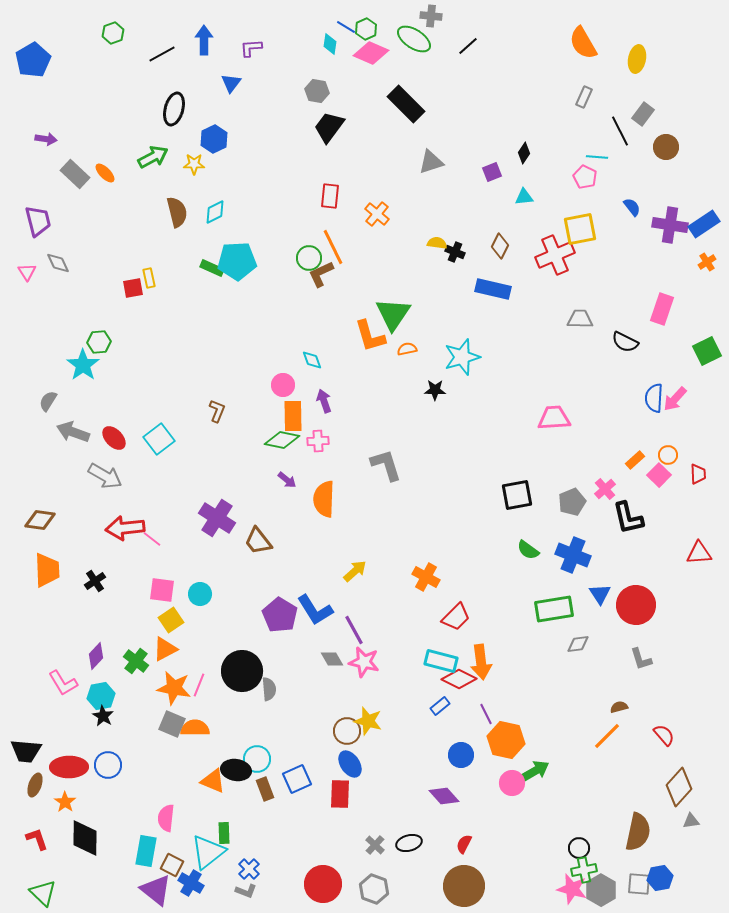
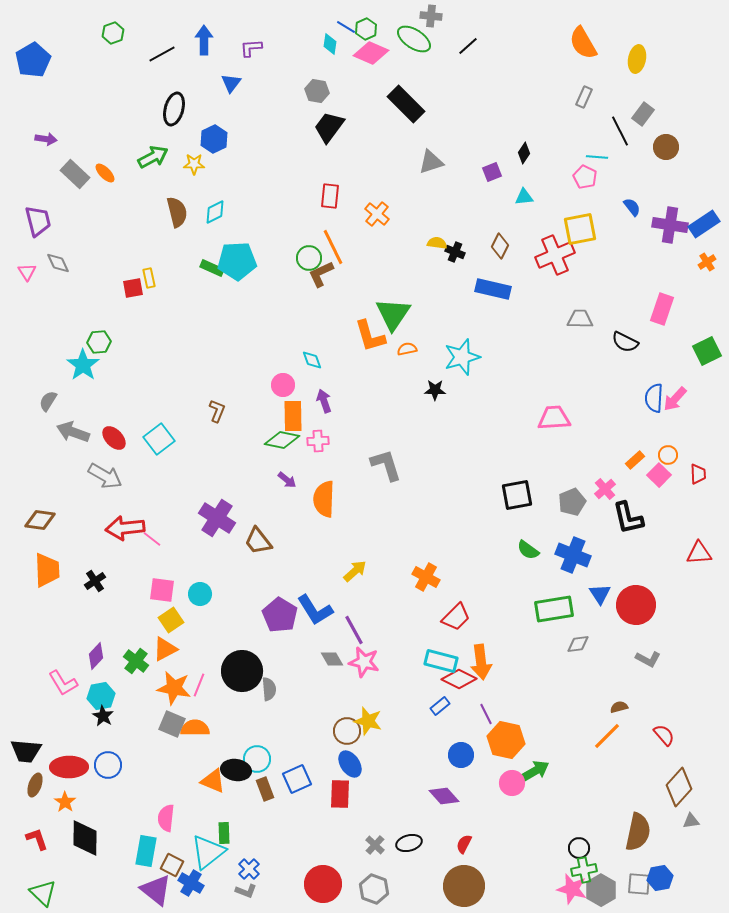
gray L-shape at (641, 659): moved 7 px right; rotated 45 degrees counterclockwise
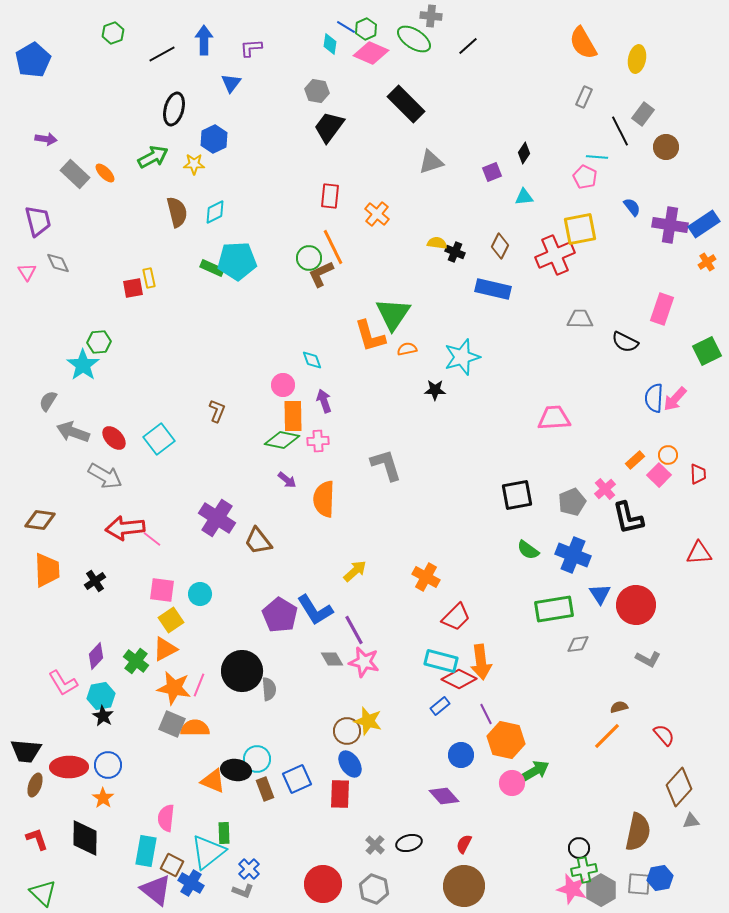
orange star at (65, 802): moved 38 px right, 4 px up
gray L-shape at (246, 891): moved 3 px left
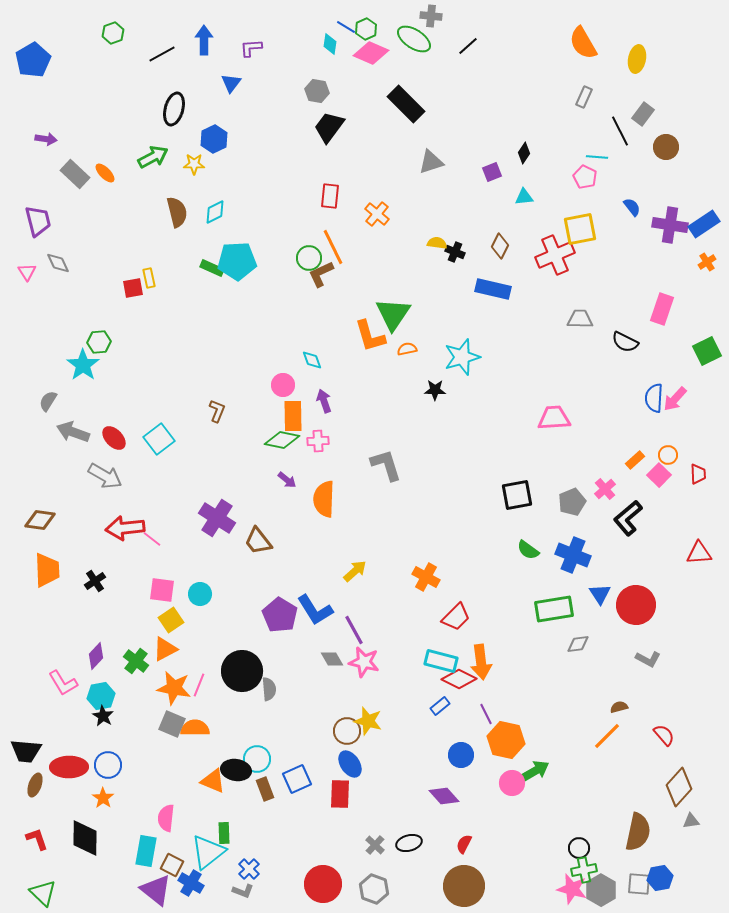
black L-shape at (628, 518): rotated 63 degrees clockwise
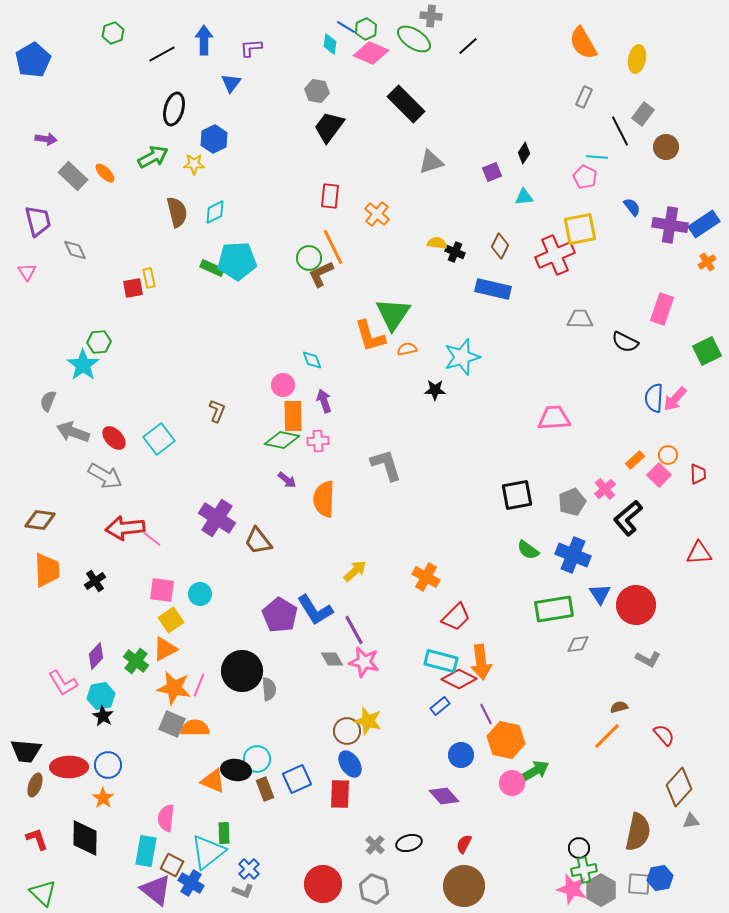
gray rectangle at (75, 174): moved 2 px left, 2 px down
gray diamond at (58, 263): moved 17 px right, 13 px up
gray semicircle at (48, 401): rotated 10 degrees counterclockwise
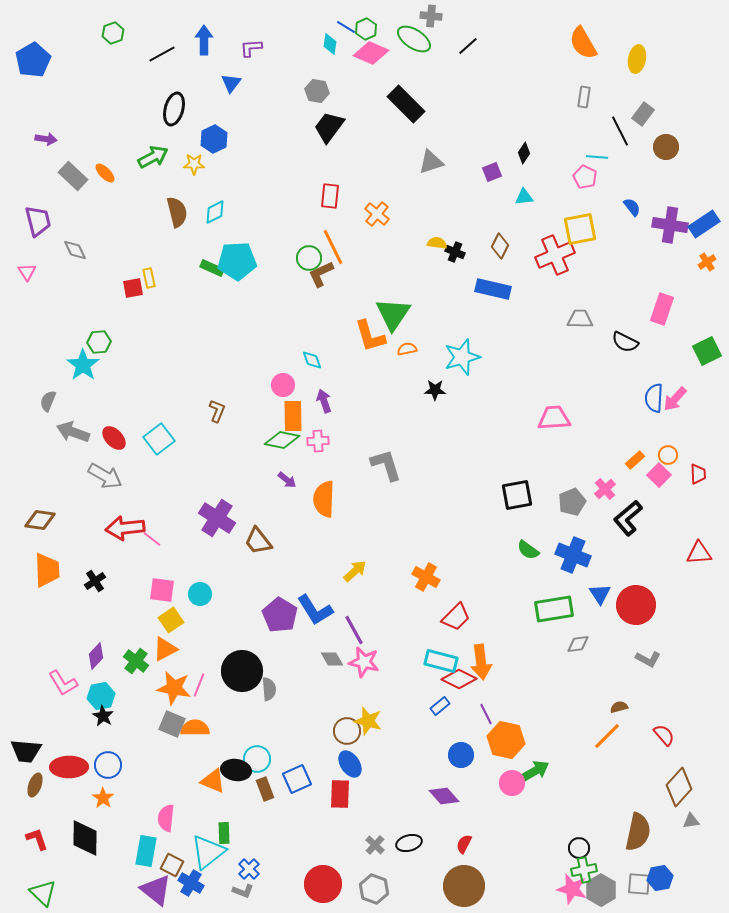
gray rectangle at (584, 97): rotated 15 degrees counterclockwise
